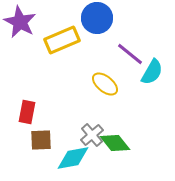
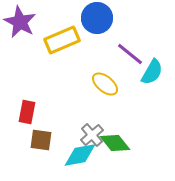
brown square: rotated 10 degrees clockwise
cyan diamond: moved 7 px right, 3 px up
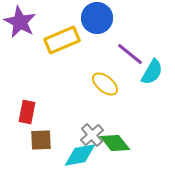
brown square: rotated 10 degrees counterclockwise
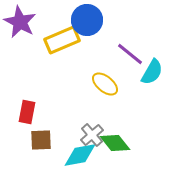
blue circle: moved 10 px left, 2 px down
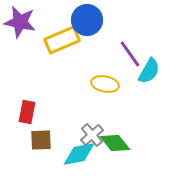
purple star: rotated 16 degrees counterclockwise
purple line: rotated 16 degrees clockwise
cyan semicircle: moved 3 px left, 1 px up
yellow ellipse: rotated 28 degrees counterclockwise
cyan diamond: moved 1 px left, 1 px up
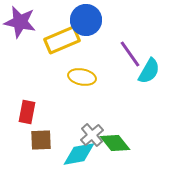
blue circle: moved 1 px left
yellow ellipse: moved 23 px left, 7 px up
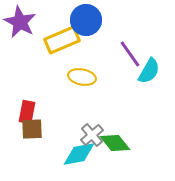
purple star: rotated 16 degrees clockwise
brown square: moved 9 px left, 11 px up
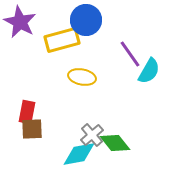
yellow rectangle: rotated 8 degrees clockwise
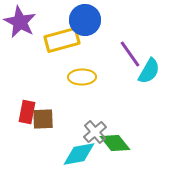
blue circle: moved 1 px left
yellow ellipse: rotated 12 degrees counterclockwise
brown square: moved 11 px right, 10 px up
gray cross: moved 3 px right, 3 px up
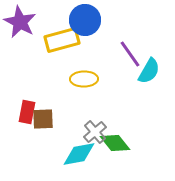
yellow ellipse: moved 2 px right, 2 px down
